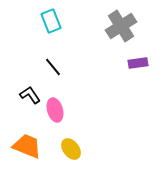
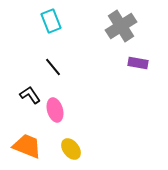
purple rectangle: rotated 18 degrees clockwise
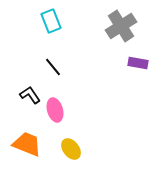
orange trapezoid: moved 2 px up
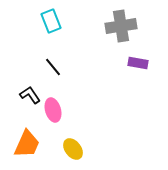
gray cross: rotated 24 degrees clockwise
pink ellipse: moved 2 px left
orange trapezoid: rotated 92 degrees clockwise
yellow ellipse: moved 2 px right
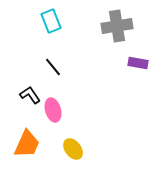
gray cross: moved 4 px left
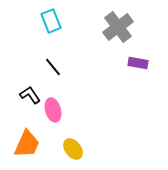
gray cross: moved 1 px right, 1 px down; rotated 28 degrees counterclockwise
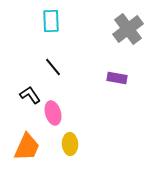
cyan rectangle: rotated 20 degrees clockwise
gray cross: moved 10 px right, 2 px down
purple rectangle: moved 21 px left, 15 px down
pink ellipse: moved 3 px down
orange trapezoid: moved 3 px down
yellow ellipse: moved 3 px left, 5 px up; rotated 35 degrees clockwise
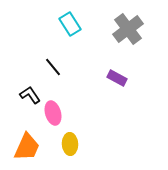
cyan rectangle: moved 19 px right, 3 px down; rotated 30 degrees counterclockwise
purple rectangle: rotated 18 degrees clockwise
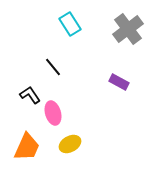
purple rectangle: moved 2 px right, 4 px down
yellow ellipse: rotated 65 degrees clockwise
